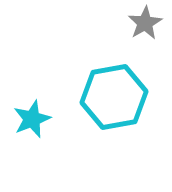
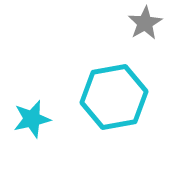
cyan star: rotated 9 degrees clockwise
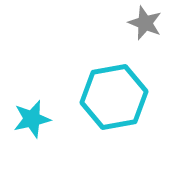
gray star: rotated 20 degrees counterclockwise
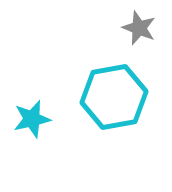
gray star: moved 6 px left, 5 px down
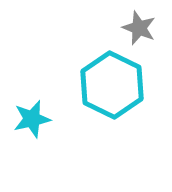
cyan hexagon: moved 2 px left, 12 px up; rotated 24 degrees counterclockwise
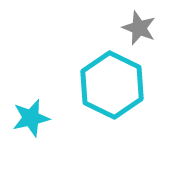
cyan star: moved 1 px left, 1 px up
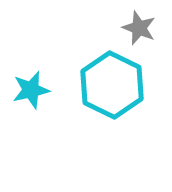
cyan star: moved 28 px up
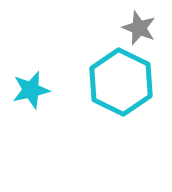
cyan hexagon: moved 9 px right, 3 px up
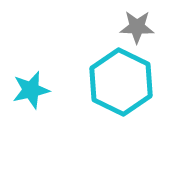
gray star: moved 2 px left, 1 px up; rotated 20 degrees counterclockwise
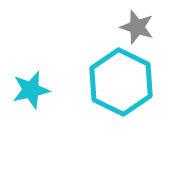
gray star: rotated 16 degrees clockwise
